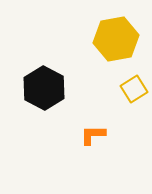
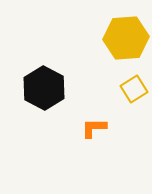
yellow hexagon: moved 10 px right, 1 px up; rotated 6 degrees clockwise
orange L-shape: moved 1 px right, 7 px up
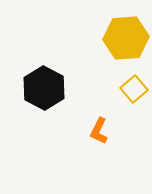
yellow square: rotated 8 degrees counterclockwise
orange L-shape: moved 5 px right, 3 px down; rotated 64 degrees counterclockwise
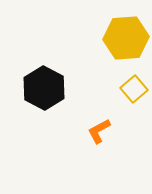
orange L-shape: rotated 36 degrees clockwise
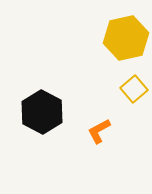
yellow hexagon: rotated 9 degrees counterclockwise
black hexagon: moved 2 px left, 24 px down
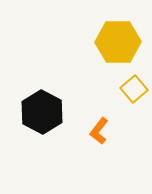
yellow hexagon: moved 8 px left, 4 px down; rotated 12 degrees clockwise
orange L-shape: rotated 24 degrees counterclockwise
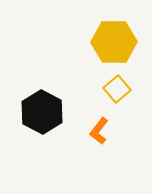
yellow hexagon: moved 4 px left
yellow square: moved 17 px left
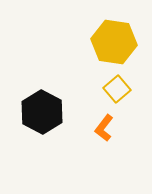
yellow hexagon: rotated 9 degrees clockwise
orange L-shape: moved 5 px right, 3 px up
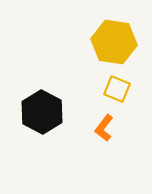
yellow square: rotated 28 degrees counterclockwise
